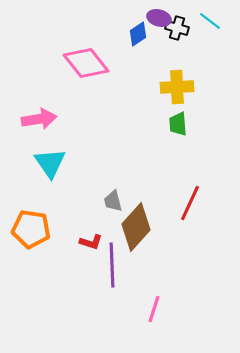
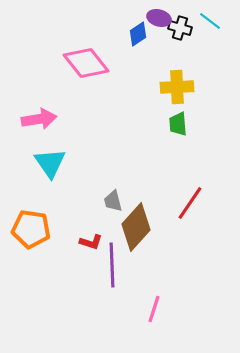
black cross: moved 3 px right
red line: rotated 9 degrees clockwise
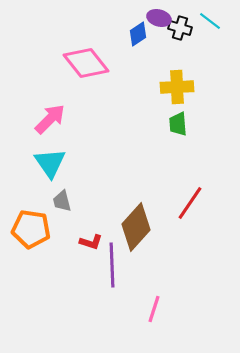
pink arrow: moved 11 px right; rotated 36 degrees counterclockwise
gray trapezoid: moved 51 px left
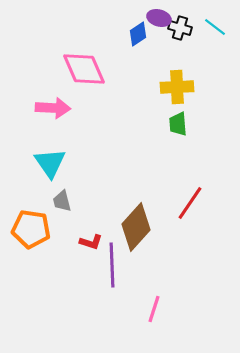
cyan line: moved 5 px right, 6 px down
pink diamond: moved 2 px left, 6 px down; rotated 15 degrees clockwise
pink arrow: moved 3 px right, 11 px up; rotated 48 degrees clockwise
